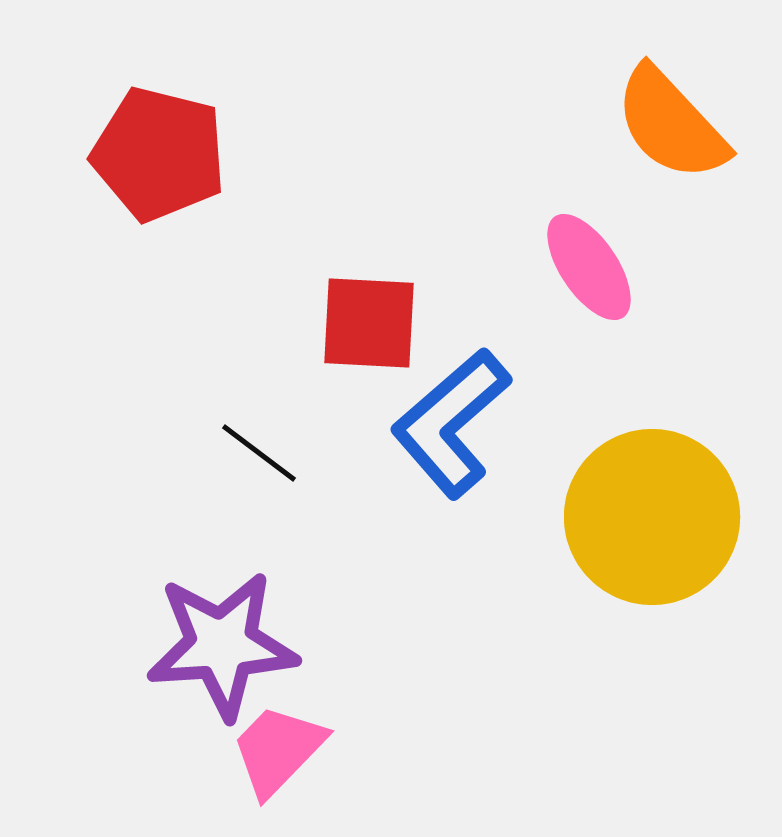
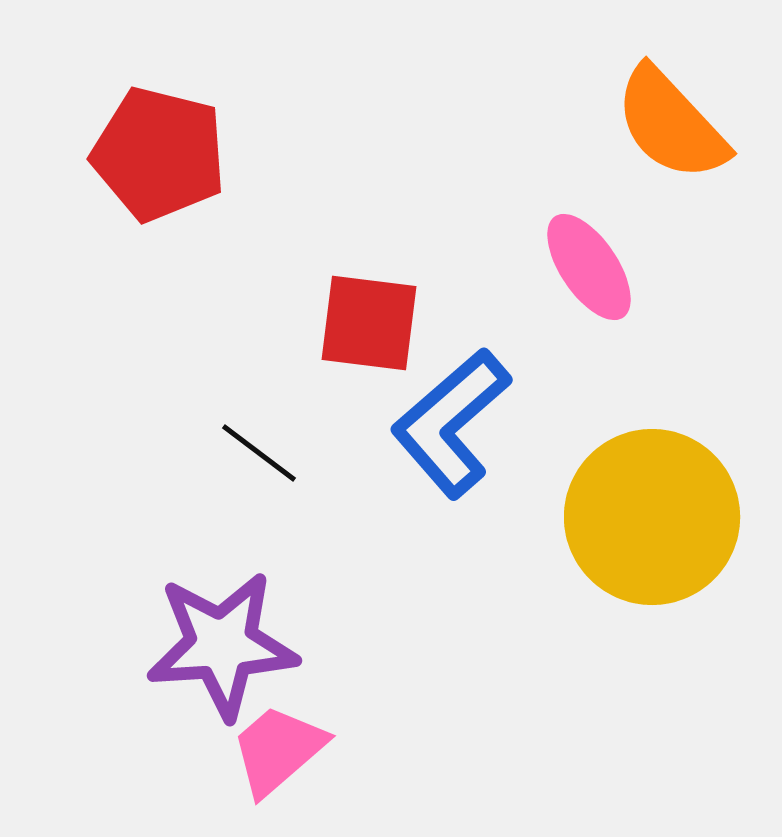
red square: rotated 4 degrees clockwise
pink trapezoid: rotated 5 degrees clockwise
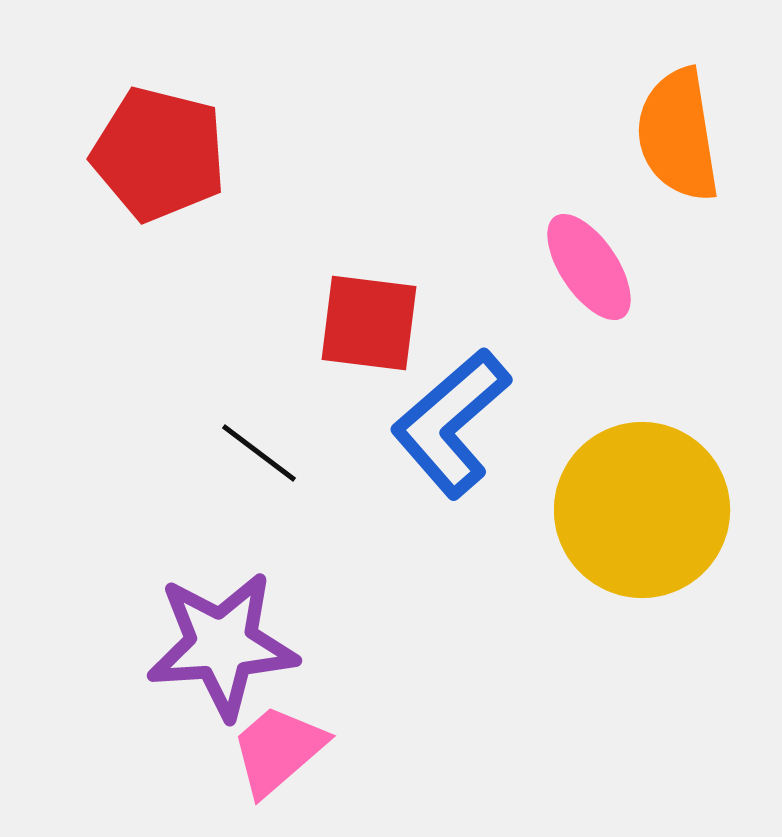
orange semicircle: moved 7 px right, 11 px down; rotated 34 degrees clockwise
yellow circle: moved 10 px left, 7 px up
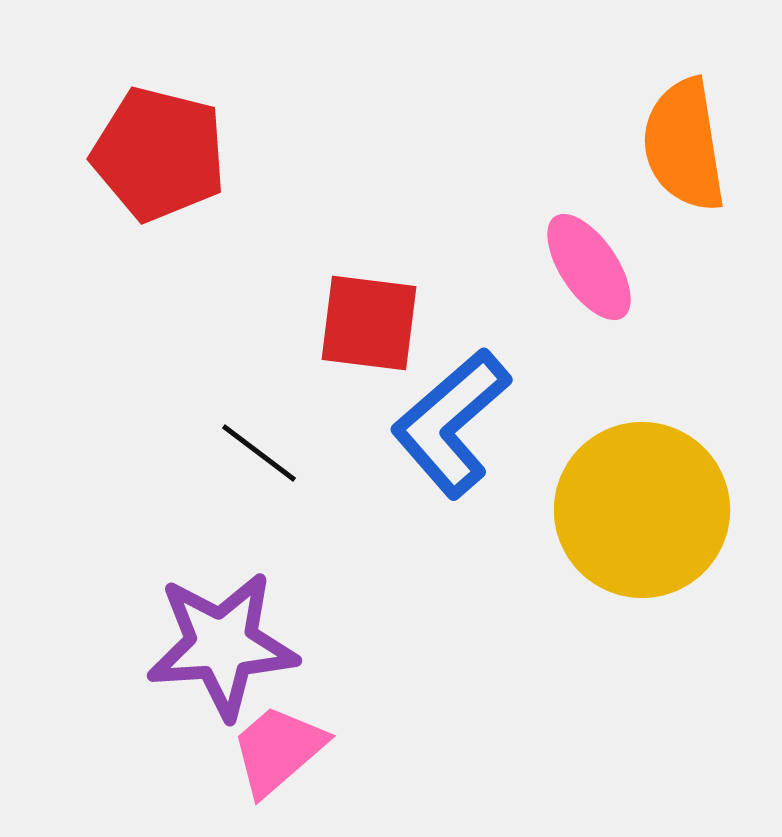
orange semicircle: moved 6 px right, 10 px down
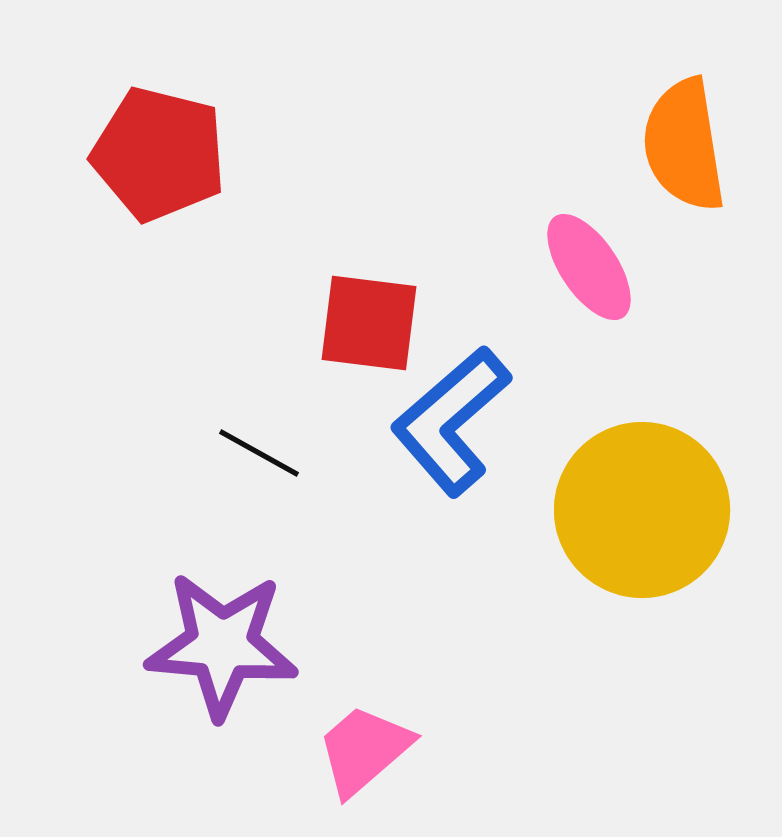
blue L-shape: moved 2 px up
black line: rotated 8 degrees counterclockwise
purple star: rotated 9 degrees clockwise
pink trapezoid: moved 86 px right
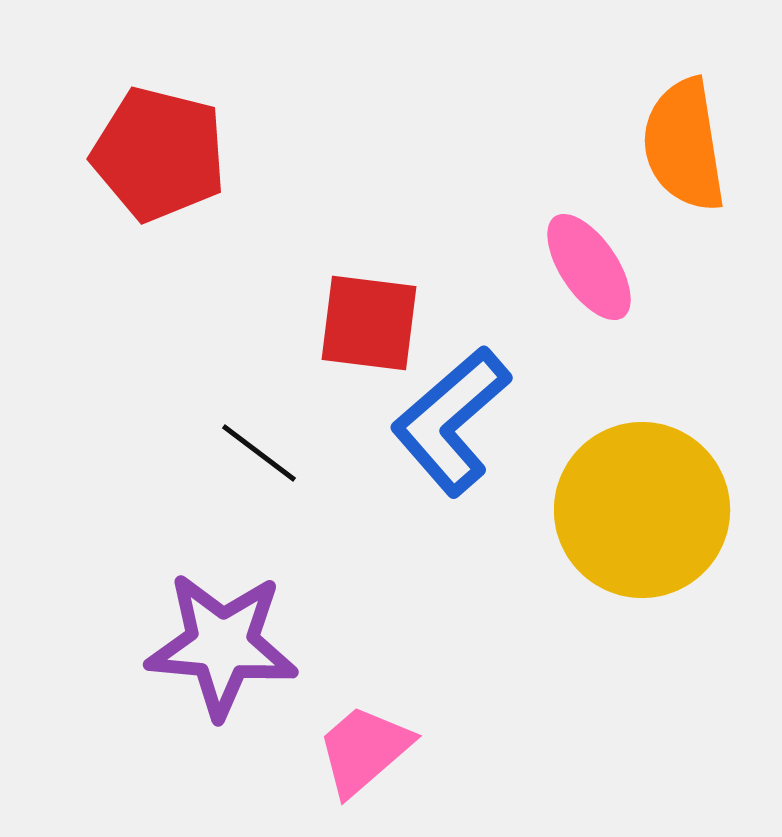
black line: rotated 8 degrees clockwise
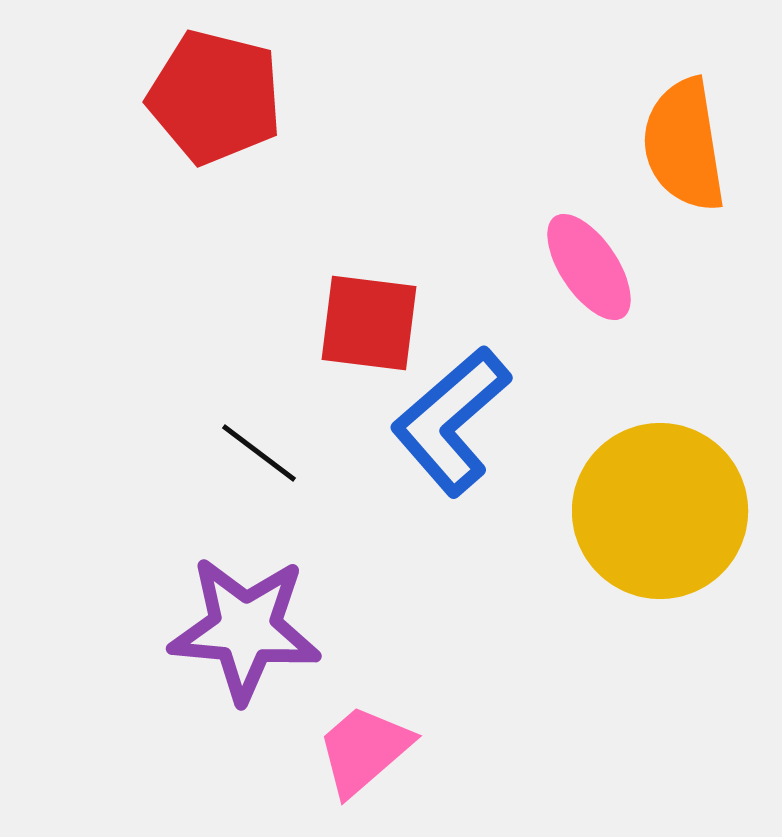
red pentagon: moved 56 px right, 57 px up
yellow circle: moved 18 px right, 1 px down
purple star: moved 23 px right, 16 px up
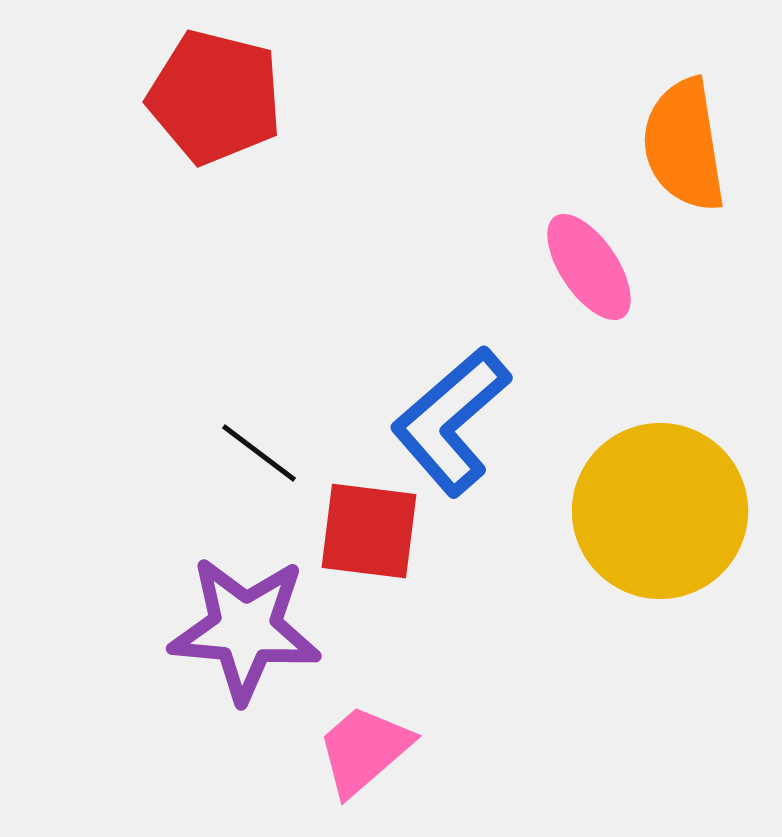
red square: moved 208 px down
